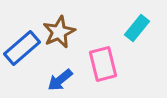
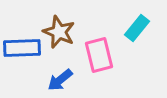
brown star: rotated 24 degrees counterclockwise
blue rectangle: rotated 39 degrees clockwise
pink rectangle: moved 4 px left, 9 px up
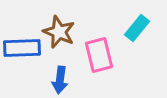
blue arrow: rotated 44 degrees counterclockwise
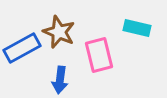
cyan rectangle: rotated 64 degrees clockwise
blue rectangle: rotated 27 degrees counterclockwise
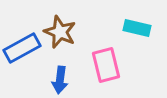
brown star: moved 1 px right
pink rectangle: moved 7 px right, 10 px down
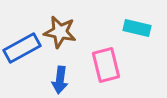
brown star: rotated 12 degrees counterclockwise
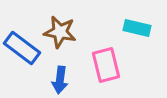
blue rectangle: rotated 66 degrees clockwise
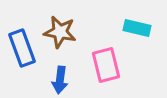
blue rectangle: rotated 33 degrees clockwise
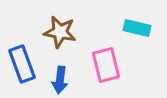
blue rectangle: moved 16 px down
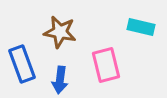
cyan rectangle: moved 4 px right, 1 px up
